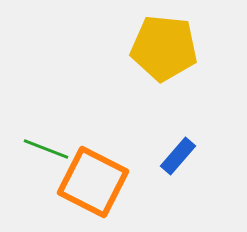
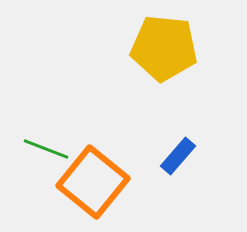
orange square: rotated 12 degrees clockwise
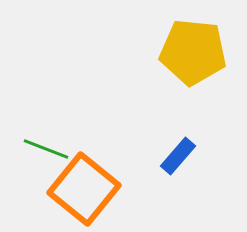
yellow pentagon: moved 29 px right, 4 px down
orange square: moved 9 px left, 7 px down
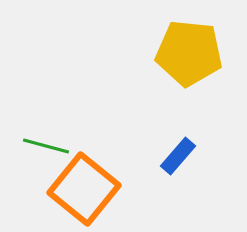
yellow pentagon: moved 4 px left, 1 px down
green line: moved 3 px up; rotated 6 degrees counterclockwise
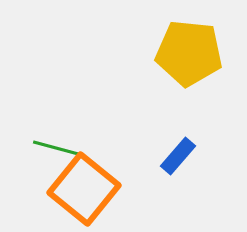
green line: moved 10 px right, 2 px down
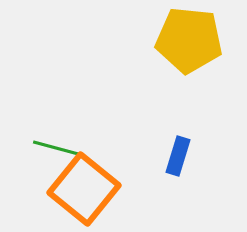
yellow pentagon: moved 13 px up
blue rectangle: rotated 24 degrees counterclockwise
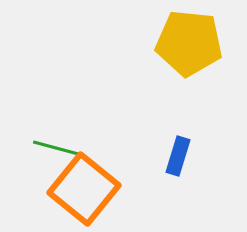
yellow pentagon: moved 3 px down
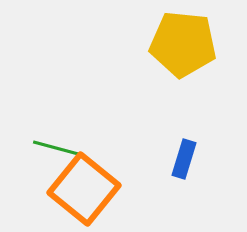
yellow pentagon: moved 6 px left, 1 px down
blue rectangle: moved 6 px right, 3 px down
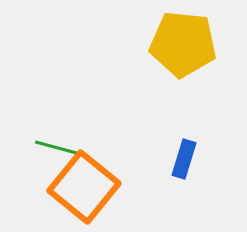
green line: moved 2 px right
orange square: moved 2 px up
